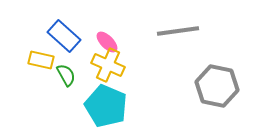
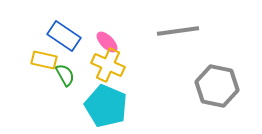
blue rectangle: rotated 8 degrees counterclockwise
yellow rectangle: moved 3 px right
green semicircle: moved 1 px left
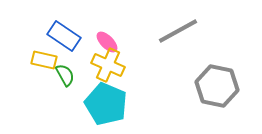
gray line: rotated 21 degrees counterclockwise
cyan pentagon: moved 2 px up
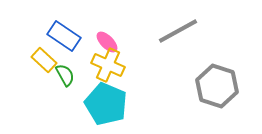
yellow rectangle: rotated 30 degrees clockwise
gray hexagon: rotated 6 degrees clockwise
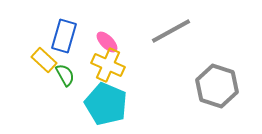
gray line: moved 7 px left
blue rectangle: rotated 72 degrees clockwise
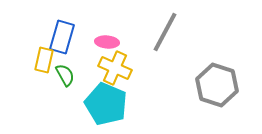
gray line: moved 6 px left, 1 px down; rotated 33 degrees counterclockwise
blue rectangle: moved 2 px left, 1 px down
pink ellipse: rotated 40 degrees counterclockwise
yellow rectangle: rotated 60 degrees clockwise
yellow cross: moved 7 px right, 3 px down
gray hexagon: moved 1 px up
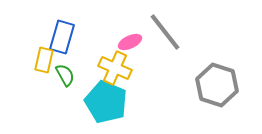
gray line: rotated 66 degrees counterclockwise
pink ellipse: moved 23 px right; rotated 30 degrees counterclockwise
cyan pentagon: moved 2 px up
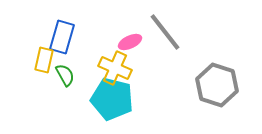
cyan pentagon: moved 6 px right, 3 px up; rotated 9 degrees counterclockwise
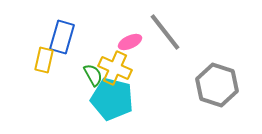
green semicircle: moved 28 px right
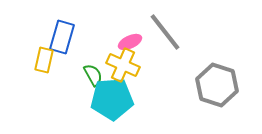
yellow cross: moved 8 px right, 3 px up
cyan pentagon: rotated 18 degrees counterclockwise
